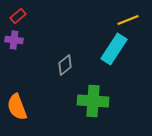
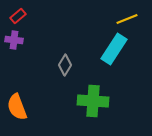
yellow line: moved 1 px left, 1 px up
gray diamond: rotated 20 degrees counterclockwise
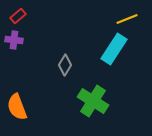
green cross: rotated 28 degrees clockwise
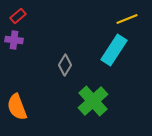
cyan rectangle: moved 1 px down
green cross: rotated 16 degrees clockwise
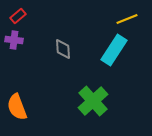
gray diamond: moved 2 px left, 16 px up; rotated 35 degrees counterclockwise
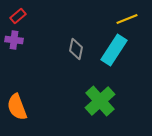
gray diamond: moved 13 px right; rotated 15 degrees clockwise
green cross: moved 7 px right
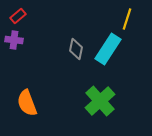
yellow line: rotated 50 degrees counterclockwise
cyan rectangle: moved 6 px left, 1 px up
orange semicircle: moved 10 px right, 4 px up
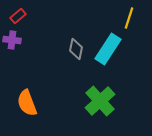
yellow line: moved 2 px right, 1 px up
purple cross: moved 2 px left
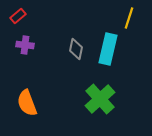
purple cross: moved 13 px right, 5 px down
cyan rectangle: rotated 20 degrees counterclockwise
green cross: moved 2 px up
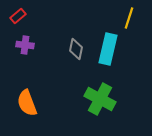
green cross: rotated 20 degrees counterclockwise
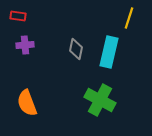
red rectangle: rotated 49 degrees clockwise
purple cross: rotated 12 degrees counterclockwise
cyan rectangle: moved 1 px right, 3 px down
green cross: moved 1 px down
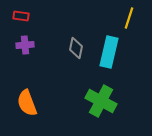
red rectangle: moved 3 px right
gray diamond: moved 1 px up
green cross: moved 1 px right, 1 px down
